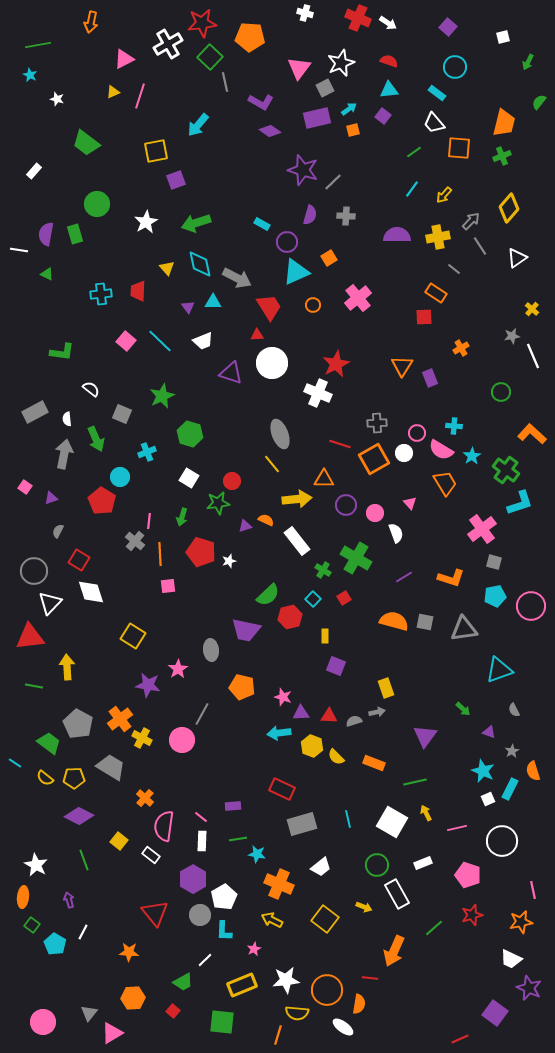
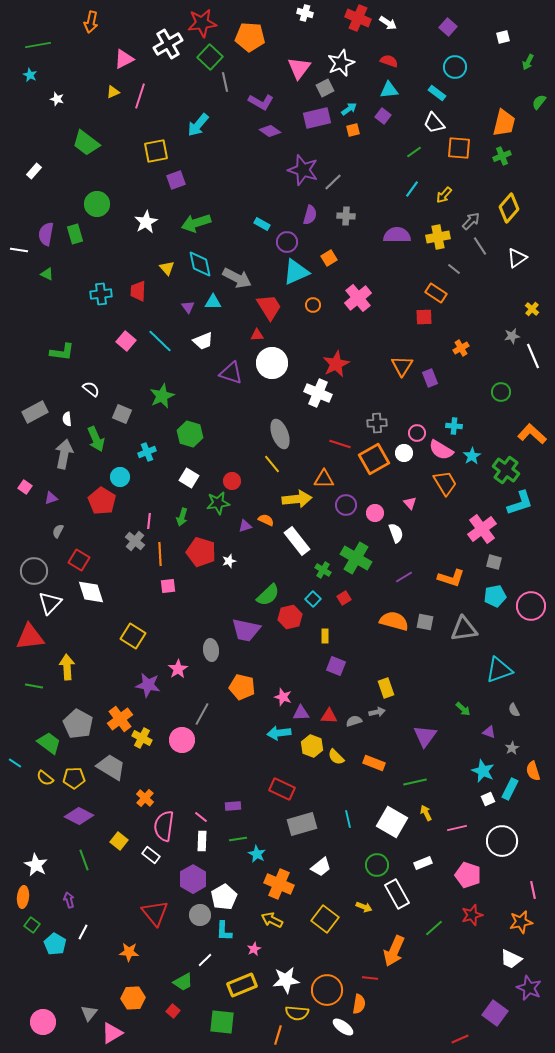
gray star at (512, 751): moved 3 px up
cyan star at (257, 854): rotated 18 degrees clockwise
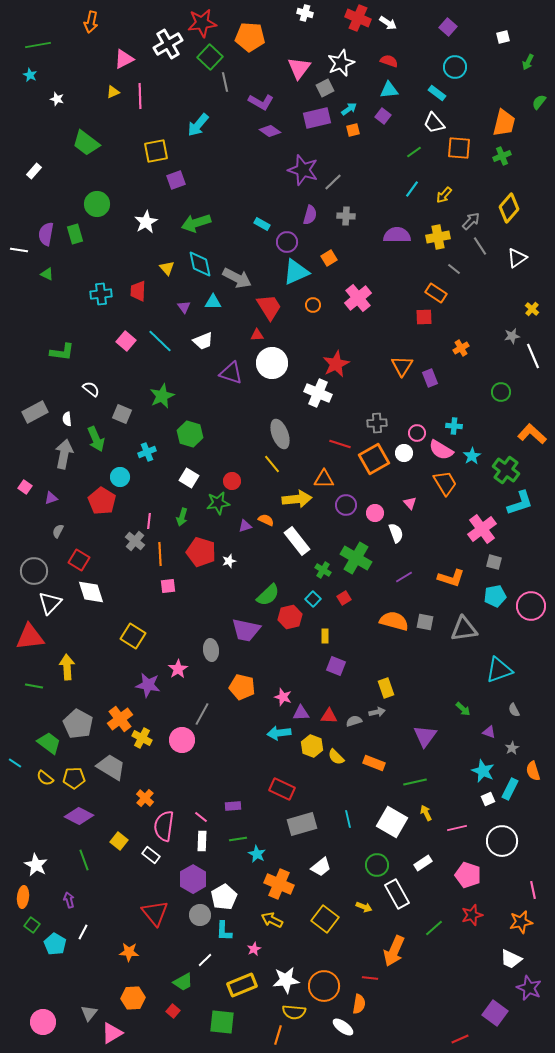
pink line at (140, 96): rotated 20 degrees counterclockwise
purple triangle at (188, 307): moved 4 px left
white rectangle at (423, 863): rotated 12 degrees counterclockwise
orange circle at (327, 990): moved 3 px left, 4 px up
yellow semicircle at (297, 1013): moved 3 px left, 1 px up
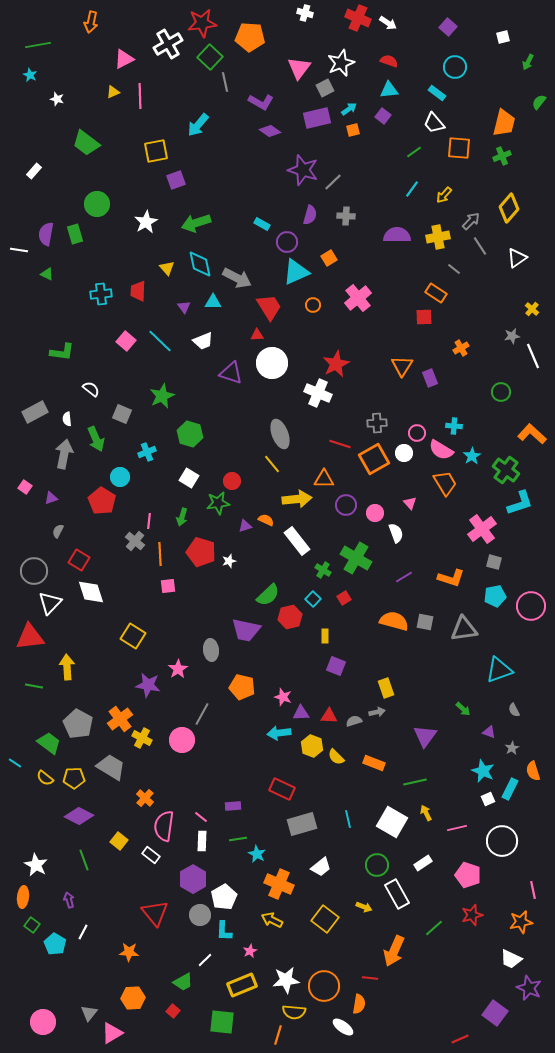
pink star at (254, 949): moved 4 px left, 2 px down
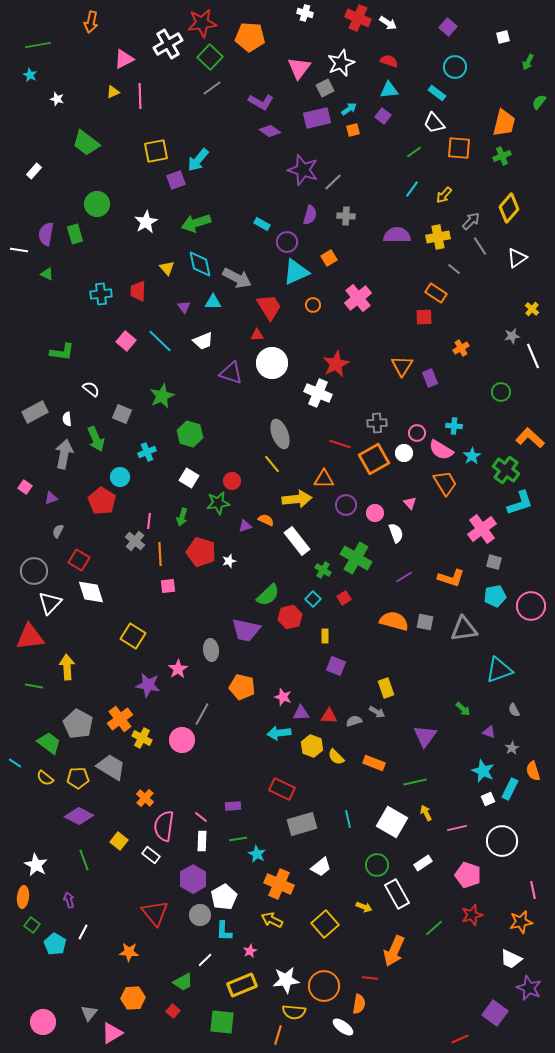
gray line at (225, 82): moved 13 px left, 6 px down; rotated 66 degrees clockwise
cyan arrow at (198, 125): moved 35 px down
orange L-shape at (532, 434): moved 2 px left, 4 px down
gray arrow at (377, 712): rotated 42 degrees clockwise
yellow pentagon at (74, 778): moved 4 px right
yellow square at (325, 919): moved 5 px down; rotated 12 degrees clockwise
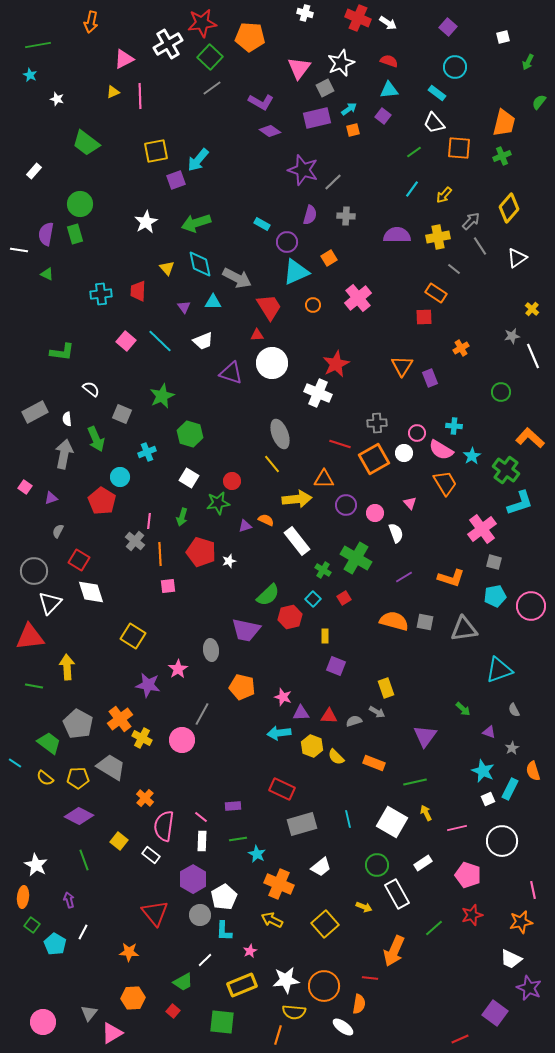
green circle at (97, 204): moved 17 px left
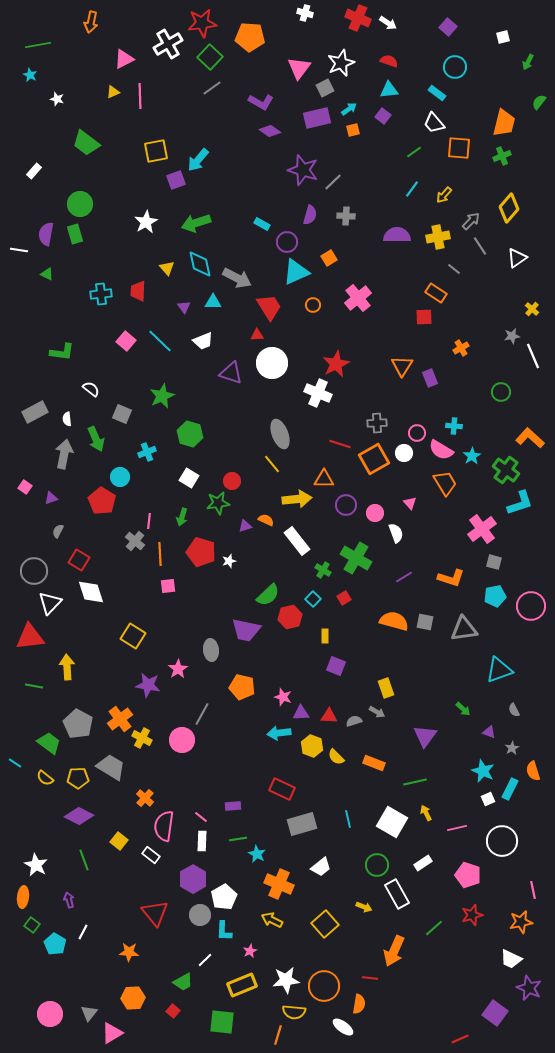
pink circle at (43, 1022): moved 7 px right, 8 px up
